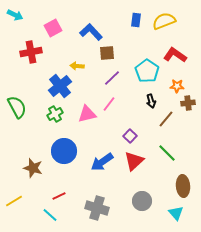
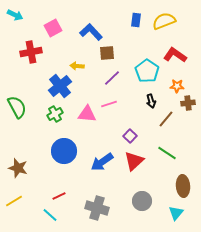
pink line: rotated 35 degrees clockwise
pink triangle: rotated 18 degrees clockwise
green line: rotated 12 degrees counterclockwise
brown star: moved 15 px left
cyan triangle: rotated 21 degrees clockwise
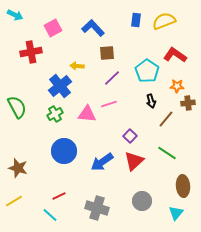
blue L-shape: moved 2 px right, 4 px up
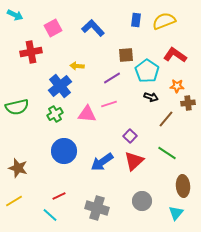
brown square: moved 19 px right, 2 px down
purple line: rotated 12 degrees clockwise
black arrow: moved 4 px up; rotated 56 degrees counterclockwise
green semicircle: rotated 105 degrees clockwise
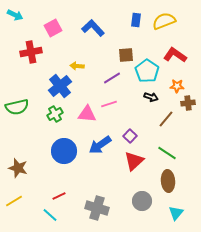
blue arrow: moved 2 px left, 17 px up
brown ellipse: moved 15 px left, 5 px up
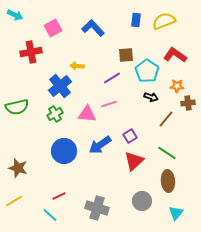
purple square: rotated 16 degrees clockwise
